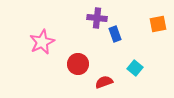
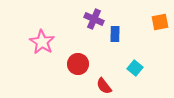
purple cross: moved 3 px left, 1 px down; rotated 18 degrees clockwise
orange square: moved 2 px right, 2 px up
blue rectangle: rotated 21 degrees clockwise
pink star: rotated 15 degrees counterclockwise
red semicircle: moved 4 px down; rotated 108 degrees counterclockwise
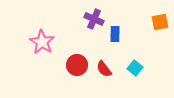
red circle: moved 1 px left, 1 px down
red semicircle: moved 17 px up
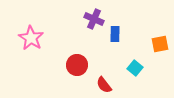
orange square: moved 22 px down
pink star: moved 11 px left, 4 px up
red semicircle: moved 16 px down
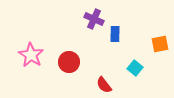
pink star: moved 17 px down
red circle: moved 8 px left, 3 px up
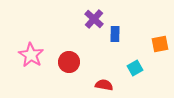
purple cross: rotated 18 degrees clockwise
cyan square: rotated 21 degrees clockwise
red semicircle: rotated 138 degrees clockwise
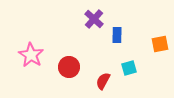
blue rectangle: moved 2 px right, 1 px down
red circle: moved 5 px down
cyan square: moved 6 px left; rotated 14 degrees clockwise
red semicircle: moved 1 px left, 4 px up; rotated 72 degrees counterclockwise
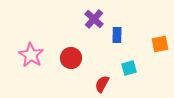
red circle: moved 2 px right, 9 px up
red semicircle: moved 1 px left, 3 px down
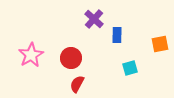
pink star: rotated 10 degrees clockwise
cyan square: moved 1 px right
red semicircle: moved 25 px left
